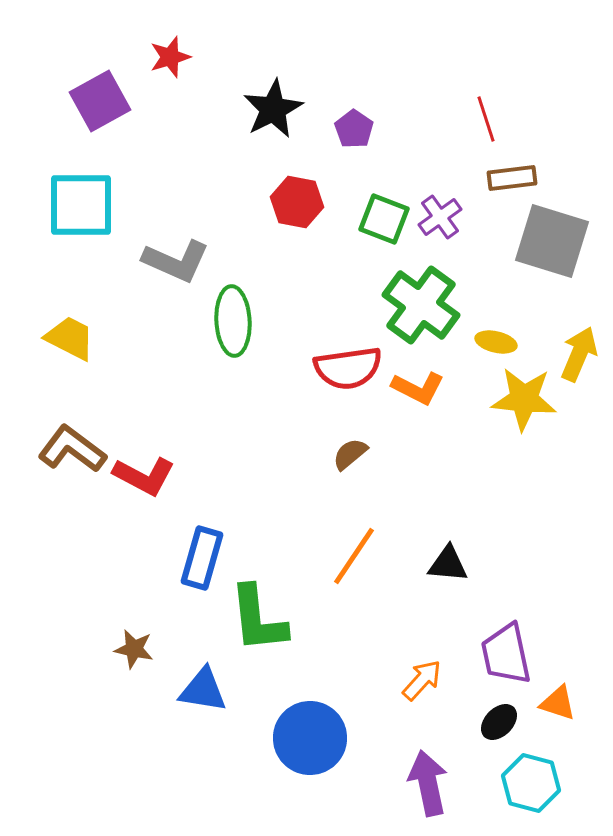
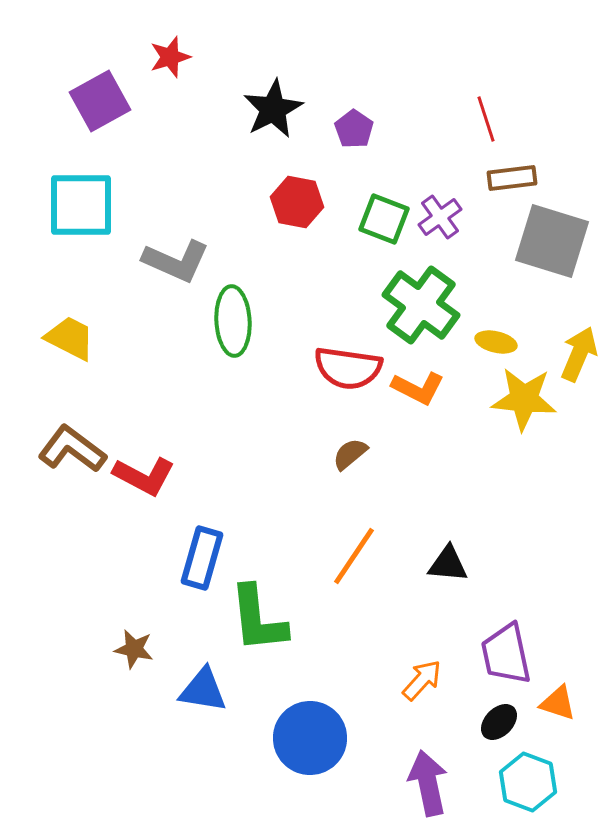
red semicircle: rotated 16 degrees clockwise
cyan hexagon: moved 3 px left, 1 px up; rotated 6 degrees clockwise
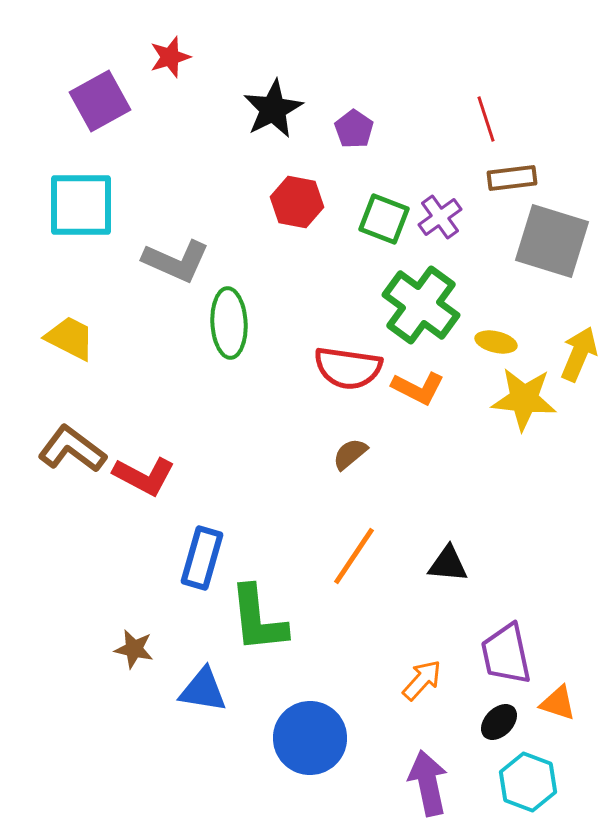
green ellipse: moved 4 px left, 2 px down
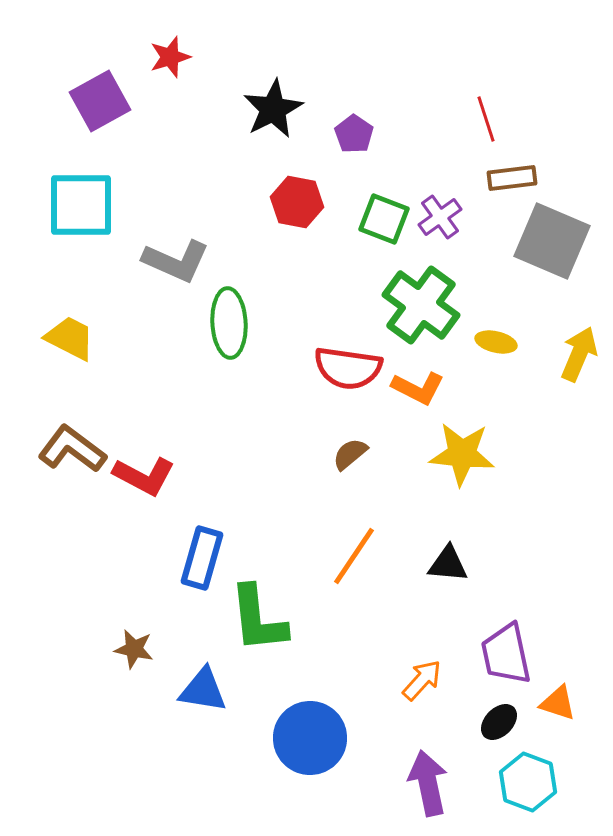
purple pentagon: moved 5 px down
gray square: rotated 6 degrees clockwise
yellow star: moved 62 px left, 55 px down
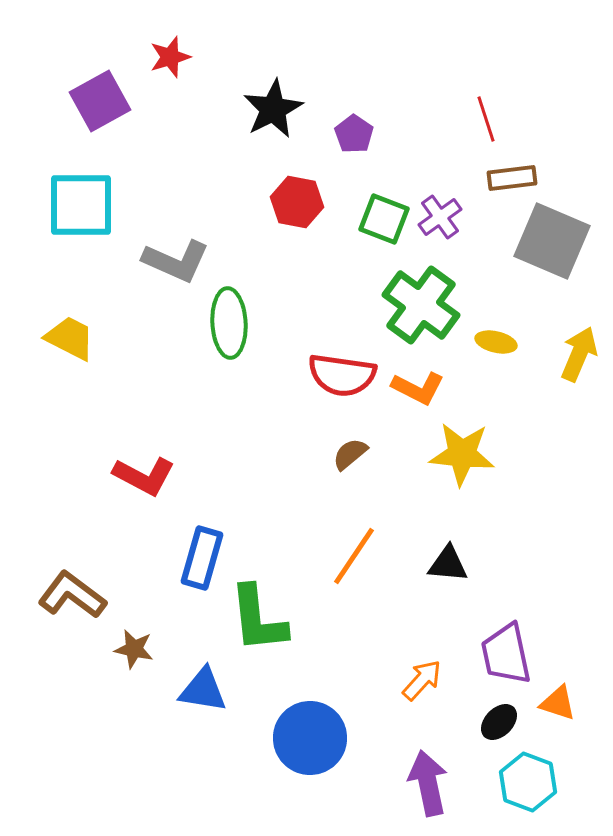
red semicircle: moved 6 px left, 7 px down
brown L-shape: moved 146 px down
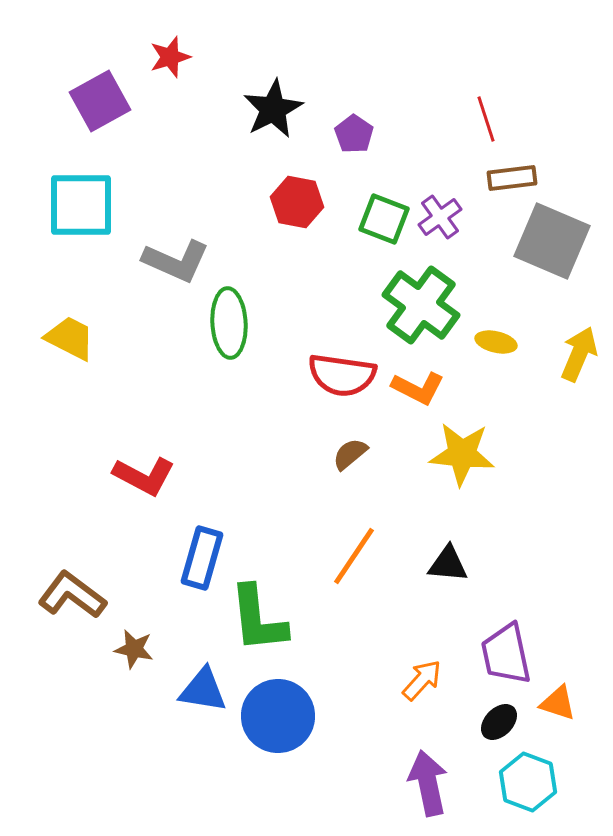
blue circle: moved 32 px left, 22 px up
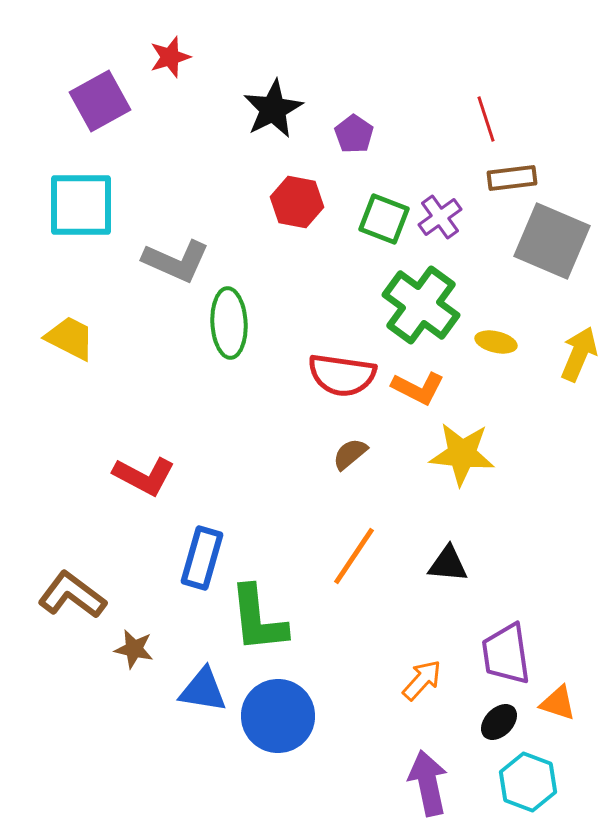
purple trapezoid: rotated 4 degrees clockwise
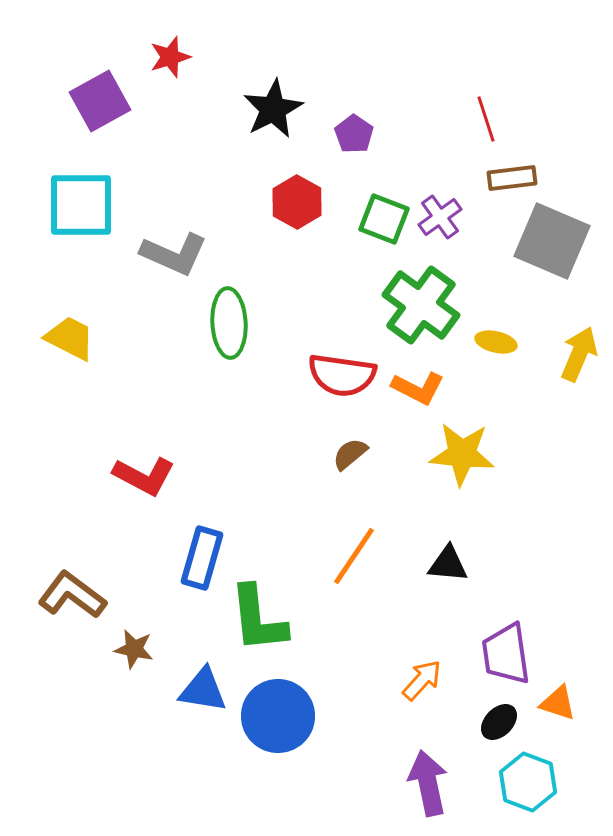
red hexagon: rotated 18 degrees clockwise
gray L-shape: moved 2 px left, 7 px up
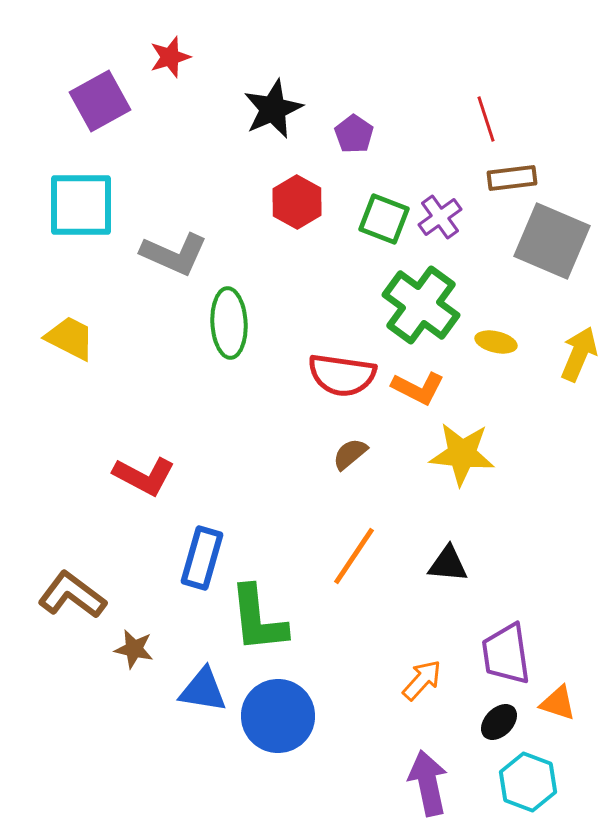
black star: rotated 4 degrees clockwise
